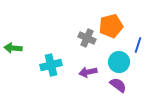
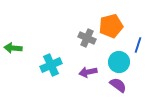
cyan cross: rotated 10 degrees counterclockwise
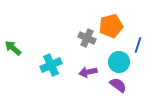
green arrow: rotated 36 degrees clockwise
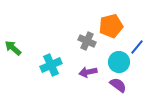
gray cross: moved 3 px down
blue line: moved 1 px left, 2 px down; rotated 21 degrees clockwise
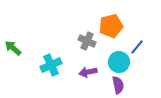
purple semicircle: rotated 42 degrees clockwise
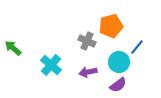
cyan cross: rotated 25 degrees counterclockwise
purple semicircle: rotated 66 degrees clockwise
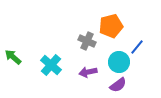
green arrow: moved 9 px down
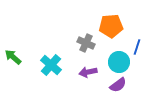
orange pentagon: rotated 10 degrees clockwise
gray cross: moved 1 px left, 2 px down
blue line: rotated 21 degrees counterclockwise
